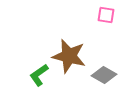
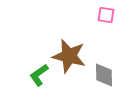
gray diamond: rotated 60 degrees clockwise
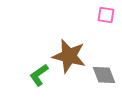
gray diamond: rotated 20 degrees counterclockwise
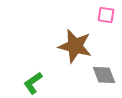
brown star: moved 6 px right, 10 px up
green L-shape: moved 6 px left, 8 px down
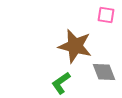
gray diamond: moved 3 px up
green L-shape: moved 28 px right
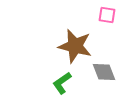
pink square: moved 1 px right
green L-shape: moved 1 px right
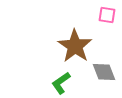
brown star: rotated 20 degrees clockwise
green L-shape: moved 1 px left
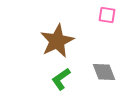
brown star: moved 18 px left, 5 px up; rotated 12 degrees clockwise
green L-shape: moved 4 px up
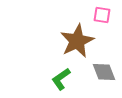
pink square: moved 5 px left
brown star: moved 20 px right
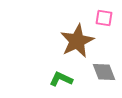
pink square: moved 2 px right, 3 px down
green L-shape: rotated 60 degrees clockwise
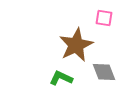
brown star: moved 1 px left, 4 px down
green L-shape: moved 1 px up
